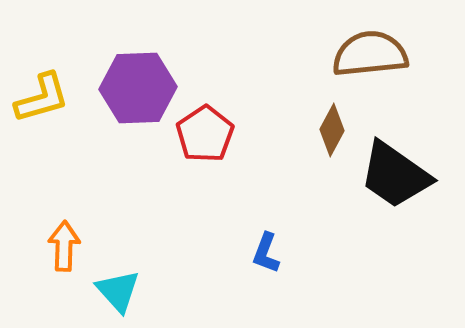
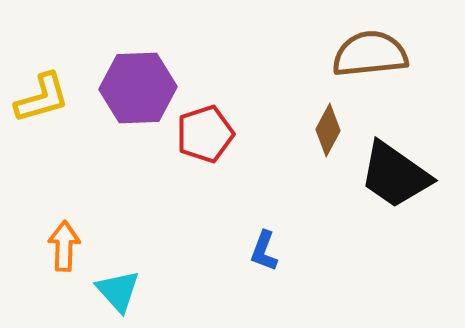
brown diamond: moved 4 px left
red pentagon: rotated 16 degrees clockwise
blue L-shape: moved 2 px left, 2 px up
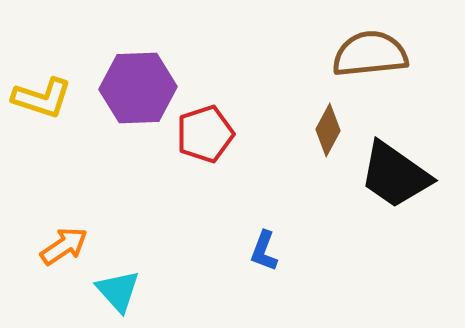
yellow L-shape: rotated 34 degrees clockwise
orange arrow: rotated 54 degrees clockwise
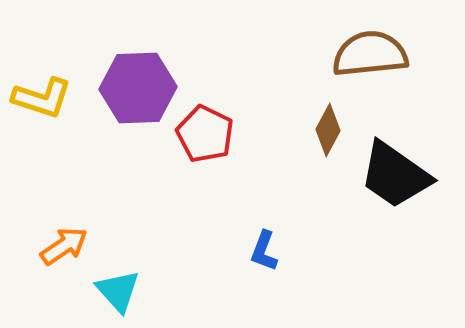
red pentagon: rotated 28 degrees counterclockwise
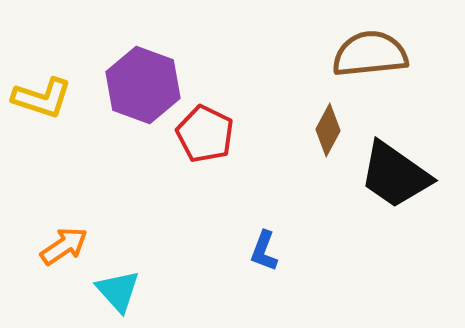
purple hexagon: moved 5 px right, 3 px up; rotated 22 degrees clockwise
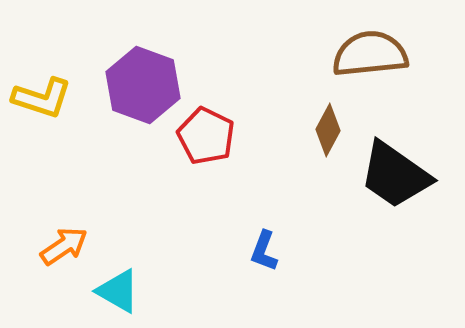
red pentagon: moved 1 px right, 2 px down
cyan triangle: rotated 18 degrees counterclockwise
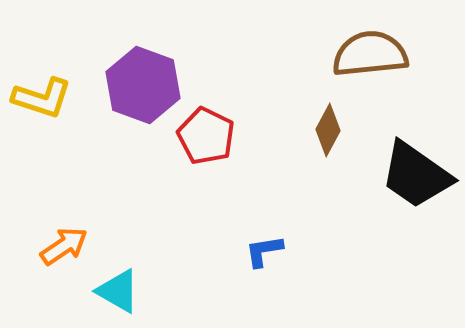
black trapezoid: moved 21 px right
blue L-shape: rotated 60 degrees clockwise
